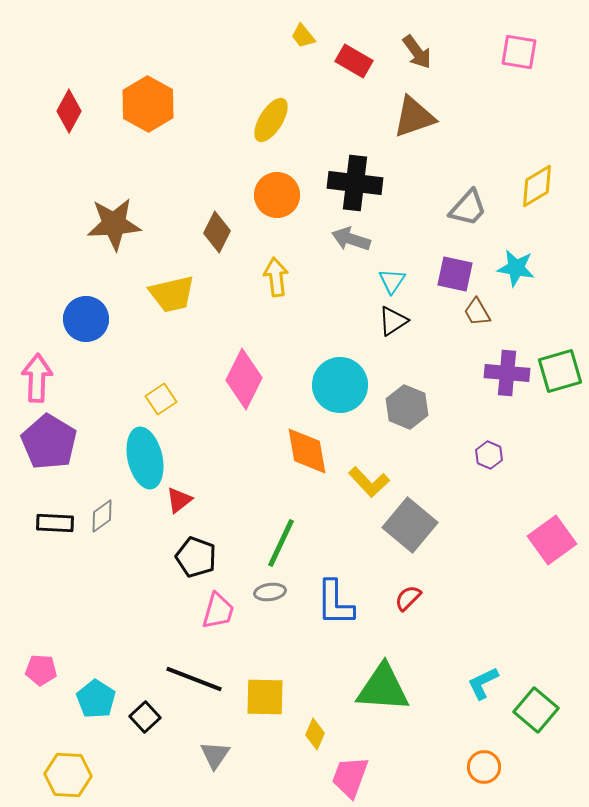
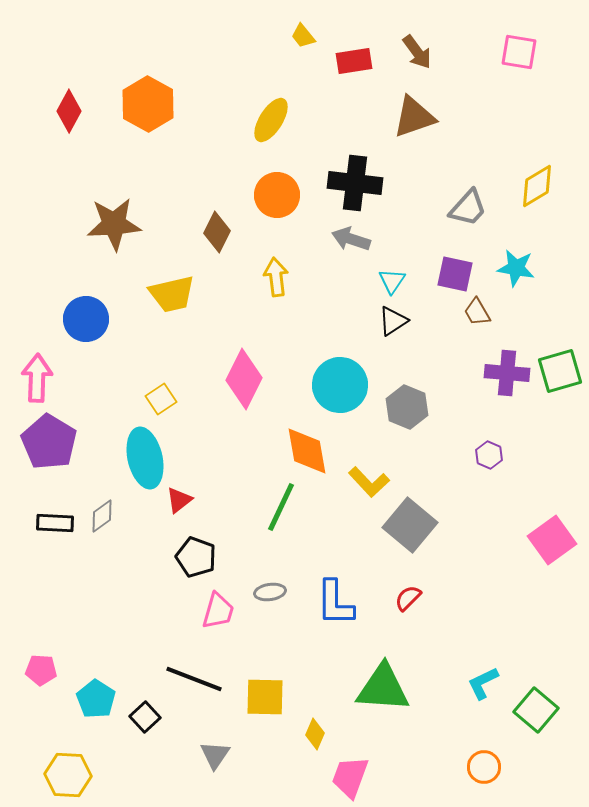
red rectangle at (354, 61): rotated 39 degrees counterclockwise
green line at (281, 543): moved 36 px up
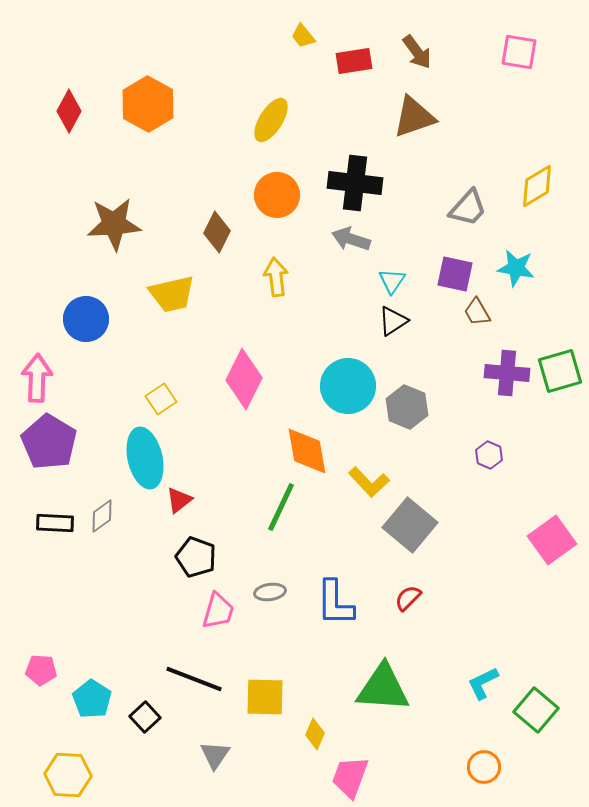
cyan circle at (340, 385): moved 8 px right, 1 px down
cyan pentagon at (96, 699): moved 4 px left
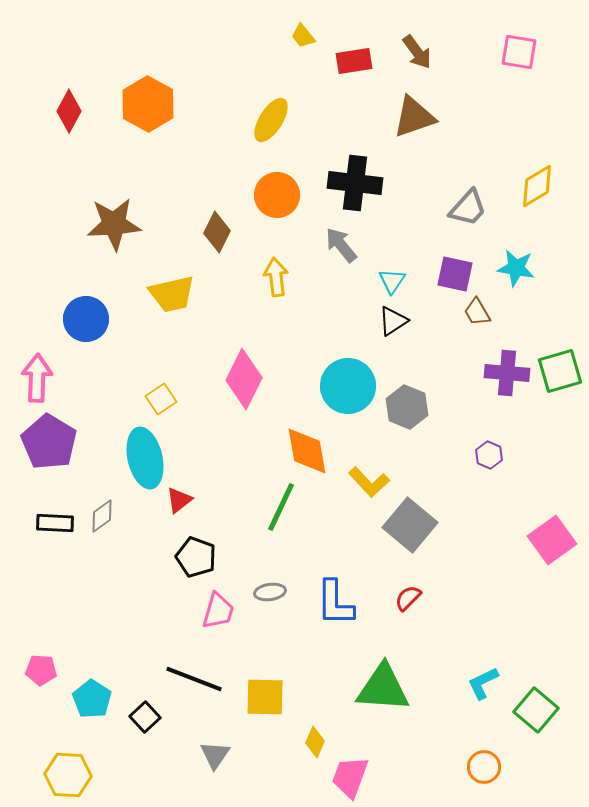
gray arrow at (351, 239): moved 10 px left, 6 px down; rotated 33 degrees clockwise
yellow diamond at (315, 734): moved 8 px down
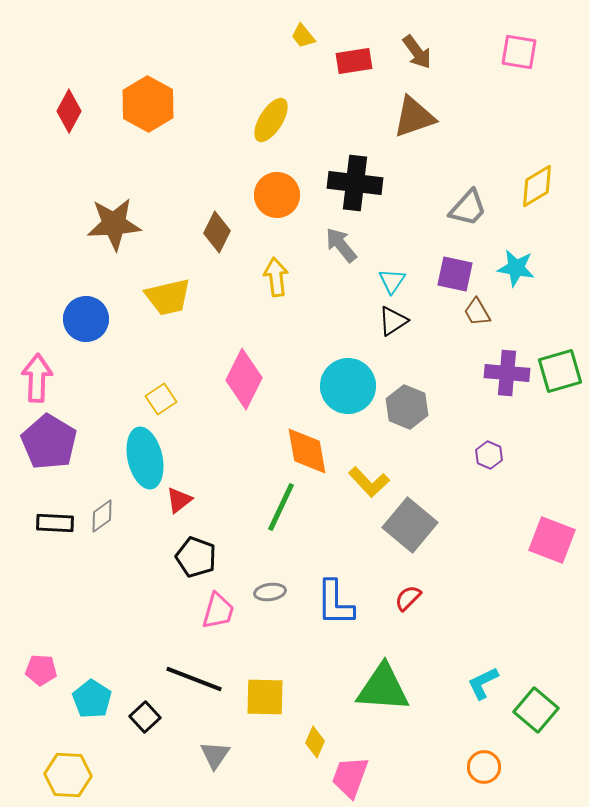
yellow trapezoid at (172, 294): moved 4 px left, 3 px down
pink square at (552, 540): rotated 33 degrees counterclockwise
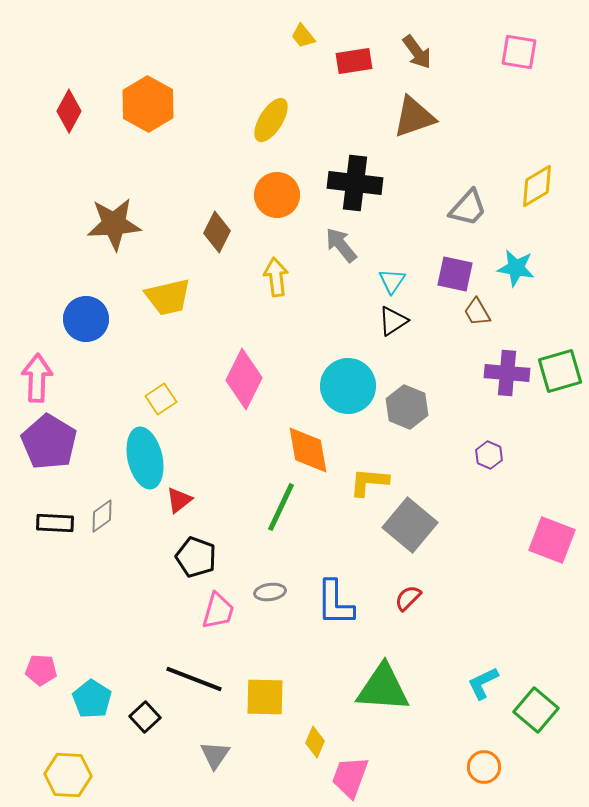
orange diamond at (307, 451): moved 1 px right, 1 px up
yellow L-shape at (369, 482): rotated 138 degrees clockwise
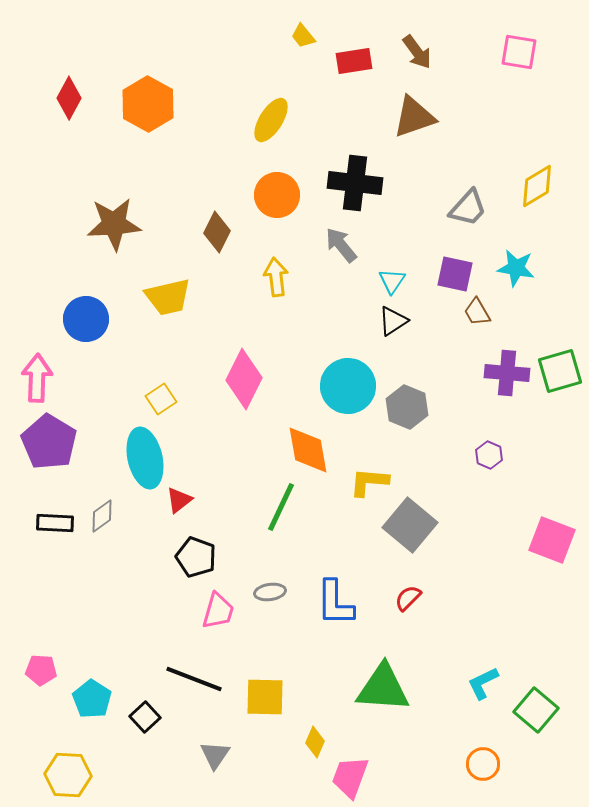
red diamond at (69, 111): moved 13 px up
orange circle at (484, 767): moved 1 px left, 3 px up
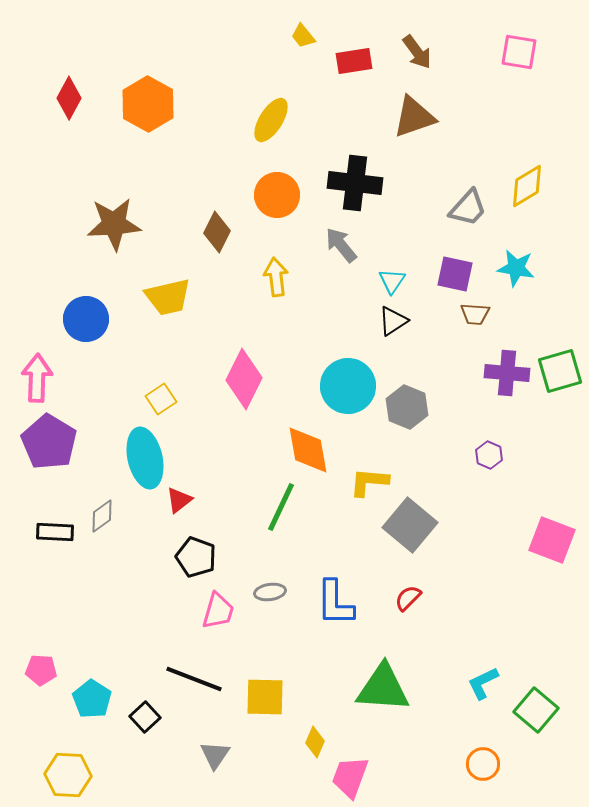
yellow diamond at (537, 186): moved 10 px left
brown trapezoid at (477, 312): moved 2 px left, 2 px down; rotated 56 degrees counterclockwise
black rectangle at (55, 523): moved 9 px down
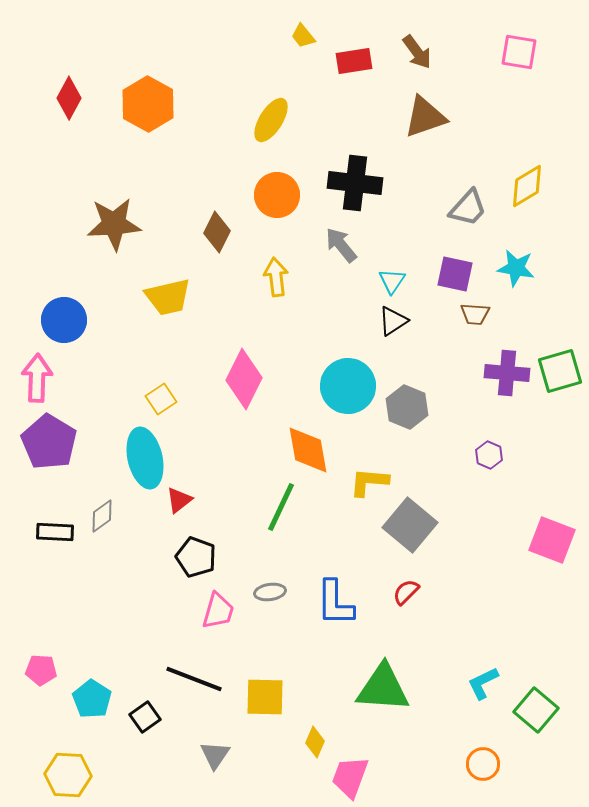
brown triangle at (414, 117): moved 11 px right
blue circle at (86, 319): moved 22 px left, 1 px down
red semicircle at (408, 598): moved 2 px left, 6 px up
black square at (145, 717): rotated 8 degrees clockwise
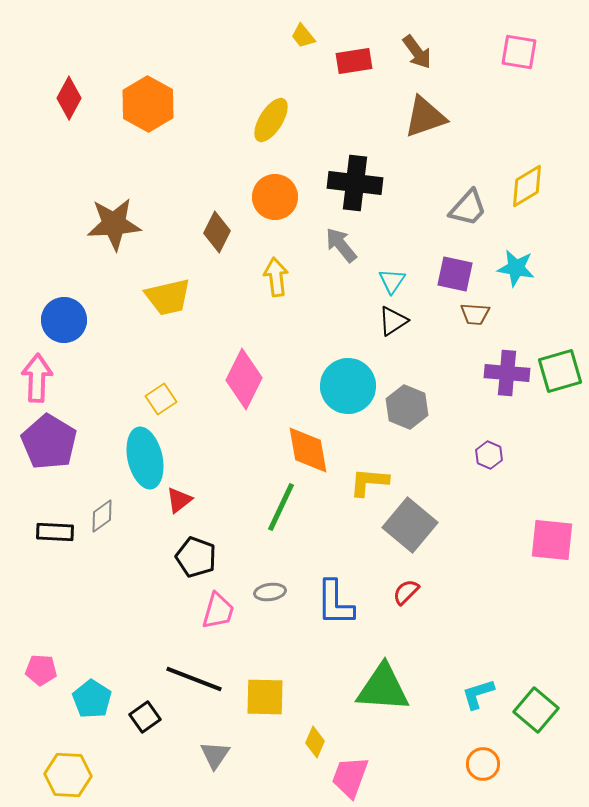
orange circle at (277, 195): moved 2 px left, 2 px down
pink square at (552, 540): rotated 15 degrees counterclockwise
cyan L-shape at (483, 683): moved 5 px left, 11 px down; rotated 9 degrees clockwise
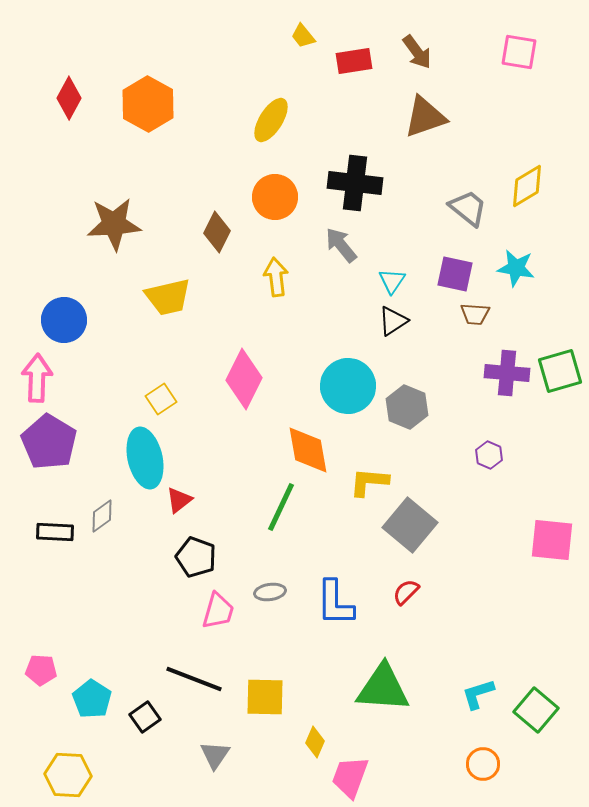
gray trapezoid at (468, 208): rotated 93 degrees counterclockwise
